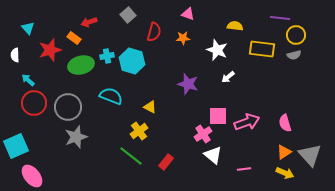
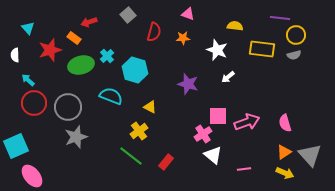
cyan cross: rotated 32 degrees counterclockwise
cyan hexagon: moved 3 px right, 9 px down
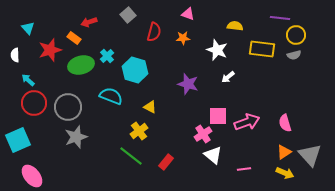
cyan square: moved 2 px right, 6 px up
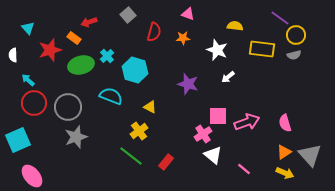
purple line: rotated 30 degrees clockwise
white semicircle: moved 2 px left
pink line: rotated 48 degrees clockwise
